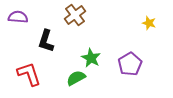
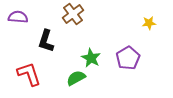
brown cross: moved 2 px left, 1 px up
yellow star: rotated 24 degrees counterclockwise
purple pentagon: moved 2 px left, 6 px up
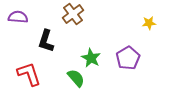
green semicircle: rotated 78 degrees clockwise
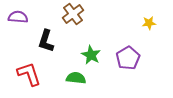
green star: moved 3 px up
green semicircle: rotated 42 degrees counterclockwise
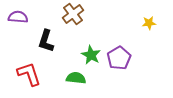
purple pentagon: moved 9 px left
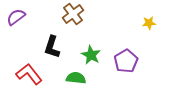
purple semicircle: moved 2 px left; rotated 42 degrees counterclockwise
black L-shape: moved 6 px right, 6 px down
purple pentagon: moved 7 px right, 3 px down
red L-shape: rotated 20 degrees counterclockwise
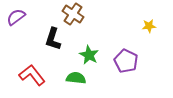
brown cross: rotated 20 degrees counterclockwise
yellow star: moved 3 px down
black L-shape: moved 1 px right, 8 px up
green star: moved 2 px left
purple pentagon: rotated 15 degrees counterclockwise
red L-shape: moved 3 px right, 1 px down
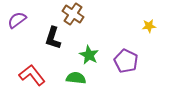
purple semicircle: moved 1 px right, 3 px down
black L-shape: moved 1 px up
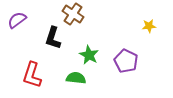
red L-shape: rotated 124 degrees counterclockwise
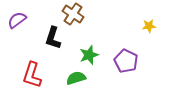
green star: rotated 24 degrees clockwise
green semicircle: rotated 24 degrees counterclockwise
